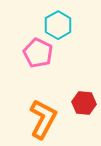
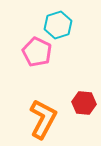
cyan hexagon: rotated 12 degrees clockwise
pink pentagon: moved 1 px left, 1 px up
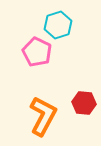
orange L-shape: moved 3 px up
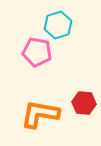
pink pentagon: rotated 16 degrees counterclockwise
orange L-shape: moved 3 px left, 2 px up; rotated 108 degrees counterclockwise
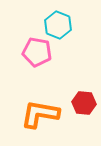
cyan hexagon: rotated 20 degrees counterclockwise
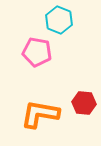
cyan hexagon: moved 1 px right, 5 px up
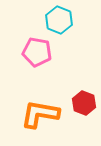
red hexagon: rotated 15 degrees clockwise
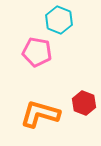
orange L-shape: rotated 6 degrees clockwise
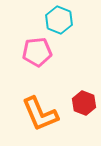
pink pentagon: rotated 16 degrees counterclockwise
orange L-shape: rotated 129 degrees counterclockwise
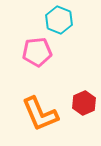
red hexagon: rotated 15 degrees clockwise
